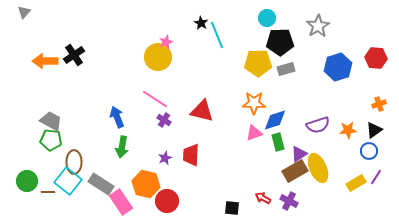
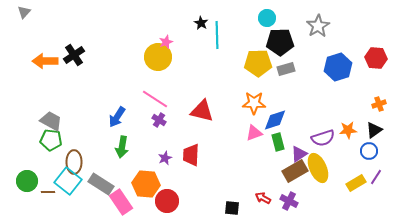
cyan line at (217, 35): rotated 20 degrees clockwise
blue arrow at (117, 117): rotated 125 degrees counterclockwise
purple cross at (164, 120): moved 5 px left
purple semicircle at (318, 125): moved 5 px right, 13 px down
orange hexagon at (146, 184): rotated 8 degrees counterclockwise
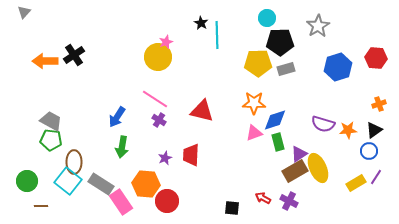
purple semicircle at (323, 138): moved 14 px up; rotated 35 degrees clockwise
brown line at (48, 192): moved 7 px left, 14 px down
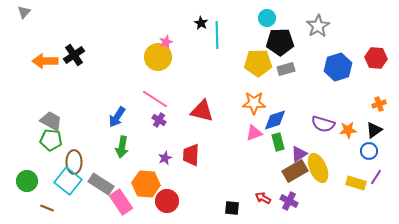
yellow rectangle at (356, 183): rotated 48 degrees clockwise
brown line at (41, 206): moved 6 px right, 2 px down; rotated 24 degrees clockwise
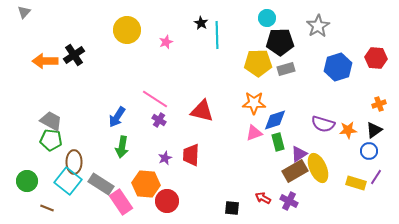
yellow circle at (158, 57): moved 31 px left, 27 px up
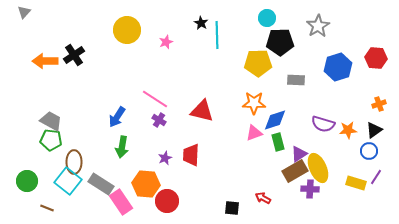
gray rectangle at (286, 69): moved 10 px right, 11 px down; rotated 18 degrees clockwise
purple cross at (289, 201): moved 21 px right, 12 px up; rotated 24 degrees counterclockwise
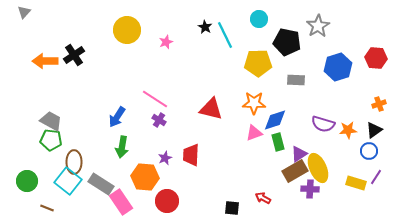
cyan circle at (267, 18): moved 8 px left, 1 px down
black star at (201, 23): moved 4 px right, 4 px down
cyan line at (217, 35): moved 8 px right; rotated 24 degrees counterclockwise
black pentagon at (280, 42): moved 7 px right; rotated 12 degrees clockwise
red triangle at (202, 111): moved 9 px right, 2 px up
orange hexagon at (146, 184): moved 1 px left, 7 px up
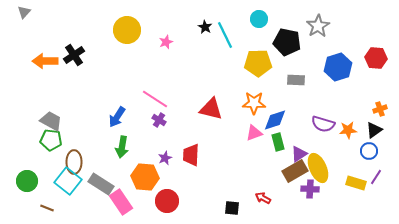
orange cross at (379, 104): moved 1 px right, 5 px down
